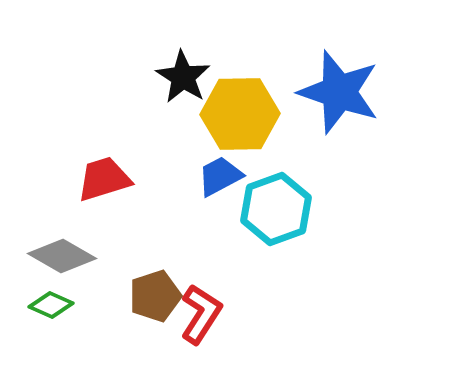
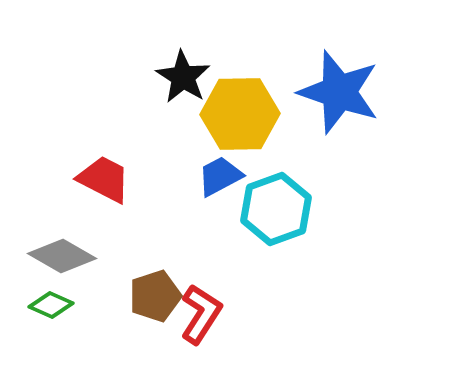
red trapezoid: rotated 44 degrees clockwise
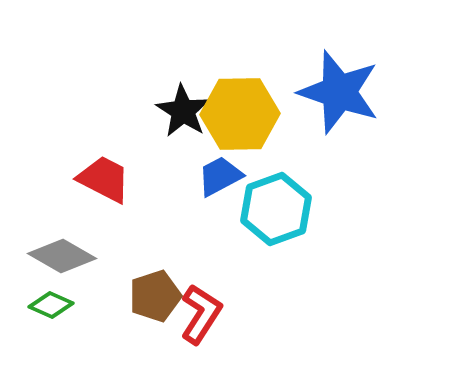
black star: moved 34 px down
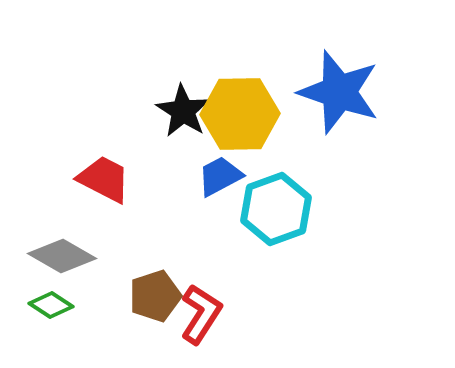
green diamond: rotated 9 degrees clockwise
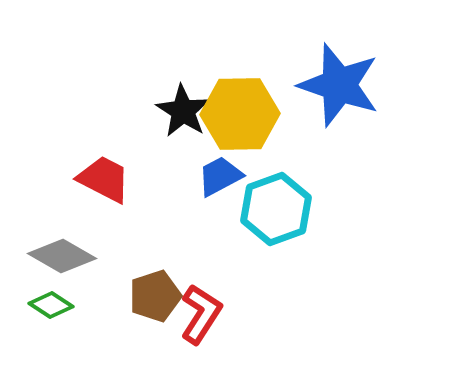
blue star: moved 7 px up
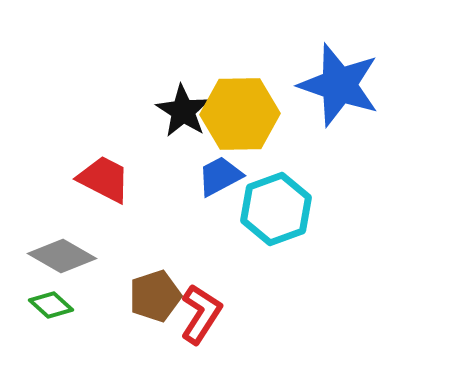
green diamond: rotated 9 degrees clockwise
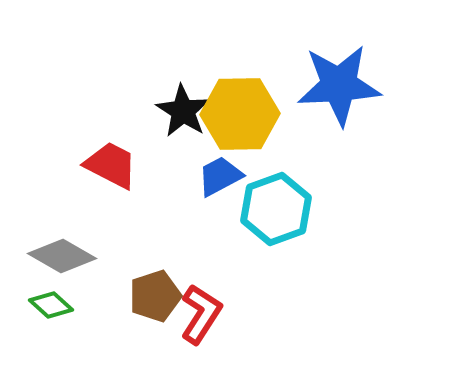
blue star: rotated 22 degrees counterclockwise
red trapezoid: moved 7 px right, 14 px up
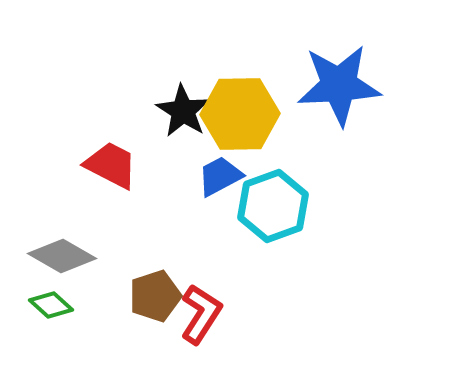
cyan hexagon: moved 3 px left, 3 px up
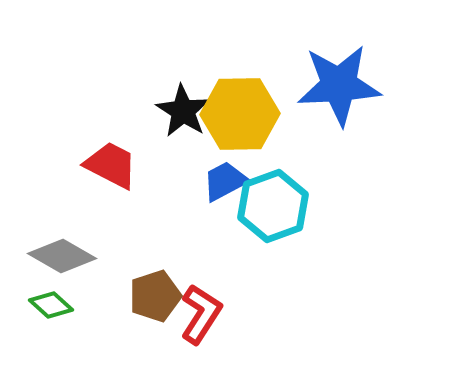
blue trapezoid: moved 5 px right, 5 px down
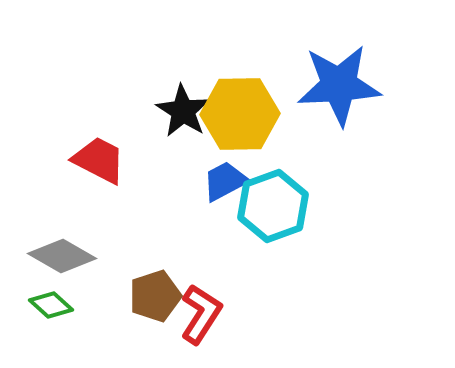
red trapezoid: moved 12 px left, 5 px up
